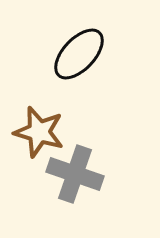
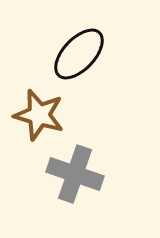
brown star: moved 17 px up
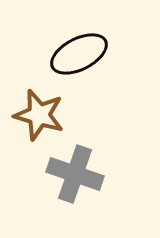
black ellipse: rotated 20 degrees clockwise
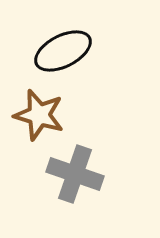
black ellipse: moved 16 px left, 3 px up
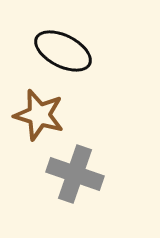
black ellipse: rotated 54 degrees clockwise
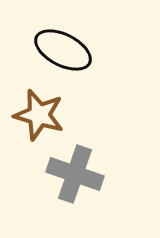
black ellipse: moved 1 px up
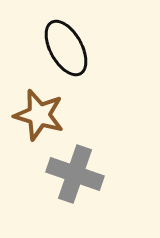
black ellipse: moved 3 px right, 2 px up; rotated 34 degrees clockwise
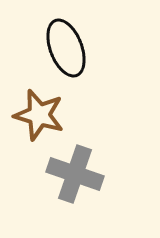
black ellipse: rotated 8 degrees clockwise
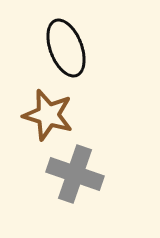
brown star: moved 9 px right
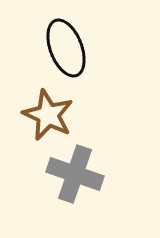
brown star: rotated 9 degrees clockwise
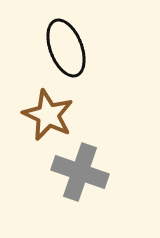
gray cross: moved 5 px right, 2 px up
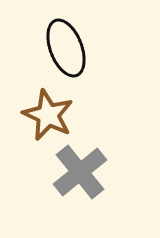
gray cross: rotated 32 degrees clockwise
